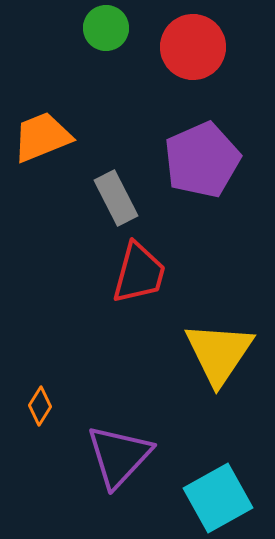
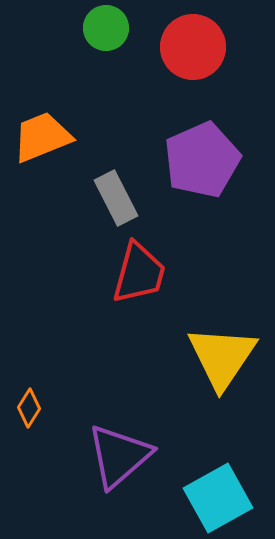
yellow triangle: moved 3 px right, 4 px down
orange diamond: moved 11 px left, 2 px down
purple triangle: rotated 6 degrees clockwise
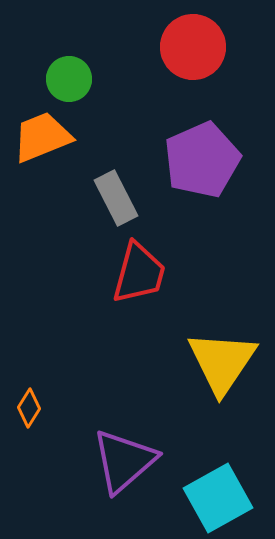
green circle: moved 37 px left, 51 px down
yellow triangle: moved 5 px down
purple triangle: moved 5 px right, 5 px down
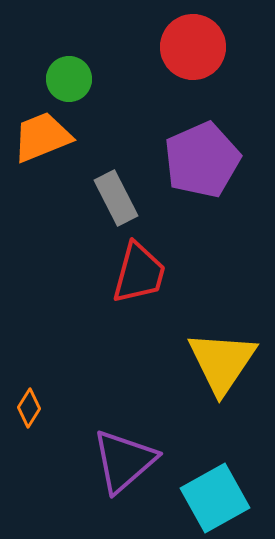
cyan square: moved 3 px left
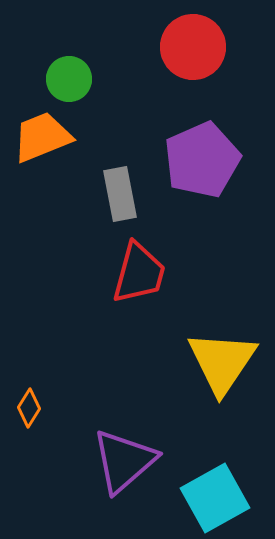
gray rectangle: moved 4 px right, 4 px up; rotated 16 degrees clockwise
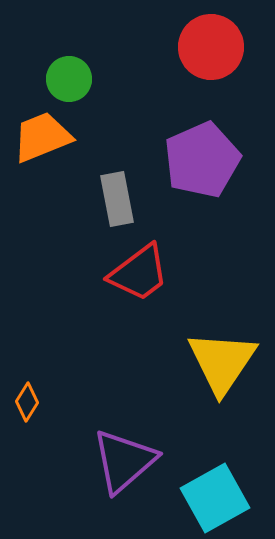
red circle: moved 18 px right
gray rectangle: moved 3 px left, 5 px down
red trapezoid: rotated 38 degrees clockwise
orange diamond: moved 2 px left, 6 px up
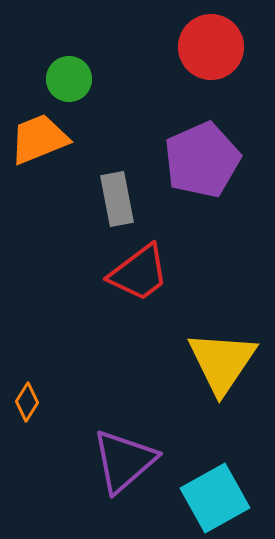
orange trapezoid: moved 3 px left, 2 px down
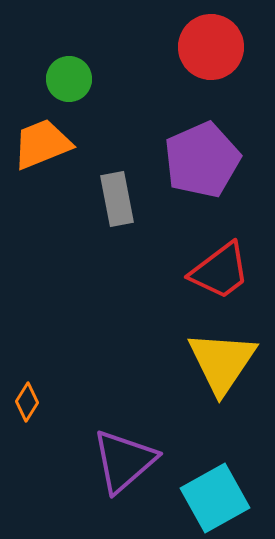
orange trapezoid: moved 3 px right, 5 px down
red trapezoid: moved 81 px right, 2 px up
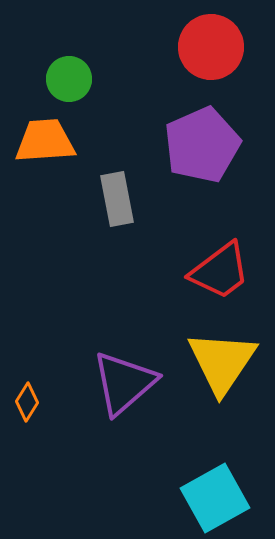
orange trapezoid: moved 3 px right, 3 px up; rotated 18 degrees clockwise
purple pentagon: moved 15 px up
purple triangle: moved 78 px up
